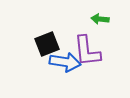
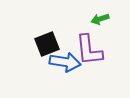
green arrow: rotated 24 degrees counterclockwise
purple L-shape: moved 2 px right, 1 px up
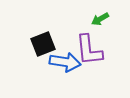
green arrow: rotated 12 degrees counterclockwise
black square: moved 4 px left
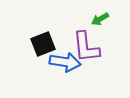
purple L-shape: moved 3 px left, 3 px up
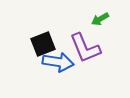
purple L-shape: moved 1 px left, 1 px down; rotated 16 degrees counterclockwise
blue arrow: moved 7 px left
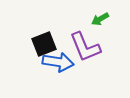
black square: moved 1 px right
purple L-shape: moved 1 px up
